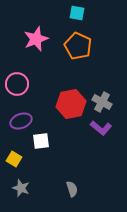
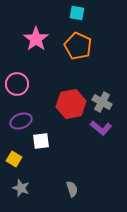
pink star: rotated 15 degrees counterclockwise
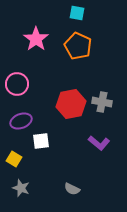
gray cross: rotated 18 degrees counterclockwise
purple L-shape: moved 2 px left, 15 px down
gray semicircle: rotated 133 degrees clockwise
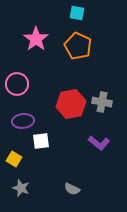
purple ellipse: moved 2 px right; rotated 15 degrees clockwise
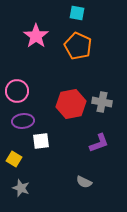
pink star: moved 3 px up
pink circle: moved 7 px down
purple L-shape: rotated 60 degrees counterclockwise
gray semicircle: moved 12 px right, 7 px up
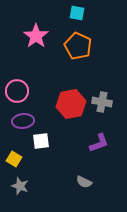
gray star: moved 1 px left, 2 px up
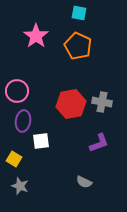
cyan square: moved 2 px right
purple ellipse: rotated 75 degrees counterclockwise
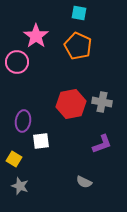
pink circle: moved 29 px up
purple L-shape: moved 3 px right, 1 px down
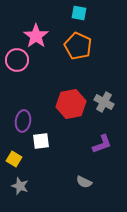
pink circle: moved 2 px up
gray cross: moved 2 px right; rotated 18 degrees clockwise
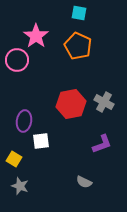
purple ellipse: moved 1 px right
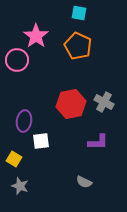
purple L-shape: moved 4 px left, 2 px up; rotated 20 degrees clockwise
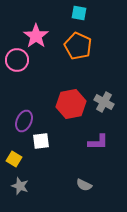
purple ellipse: rotated 15 degrees clockwise
gray semicircle: moved 3 px down
